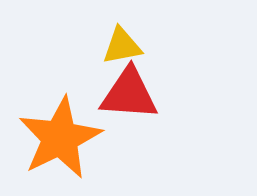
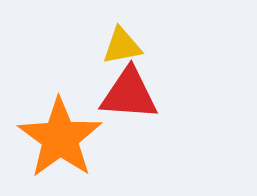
orange star: rotated 10 degrees counterclockwise
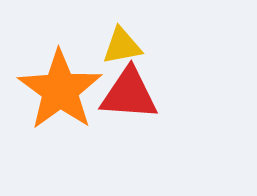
orange star: moved 48 px up
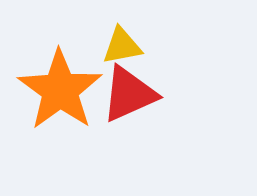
red triangle: rotated 28 degrees counterclockwise
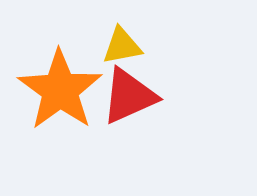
red triangle: moved 2 px down
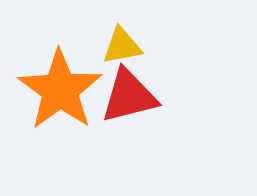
red triangle: rotated 10 degrees clockwise
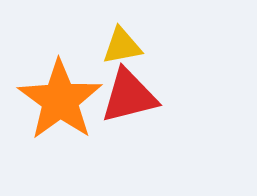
orange star: moved 10 px down
